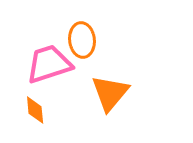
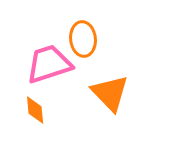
orange ellipse: moved 1 px right, 1 px up
orange triangle: rotated 24 degrees counterclockwise
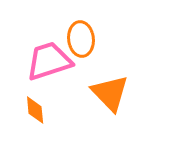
orange ellipse: moved 2 px left
pink trapezoid: moved 3 px up
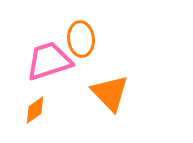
orange diamond: rotated 60 degrees clockwise
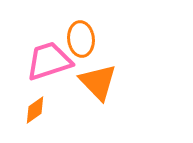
orange triangle: moved 12 px left, 11 px up
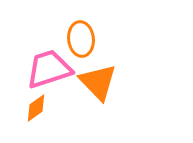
pink trapezoid: moved 8 px down
orange diamond: moved 1 px right, 2 px up
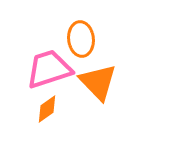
orange diamond: moved 11 px right, 1 px down
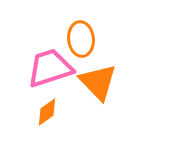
pink trapezoid: moved 1 px right, 1 px up
orange diamond: moved 3 px down
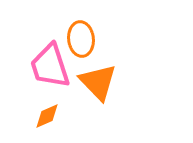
pink trapezoid: moved 2 px up; rotated 90 degrees counterclockwise
orange diamond: moved 4 px down; rotated 12 degrees clockwise
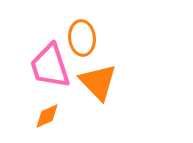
orange ellipse: moved 1 px right, 1 px up
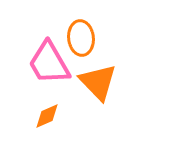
orange ellipse: moved 1 px left
pink trapezoid: moved 1 px left, 3 px up; rotated 12 degrees counterclockwise
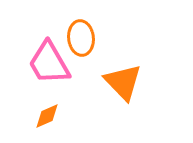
orange triangle: moved 25 px right
